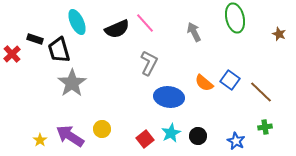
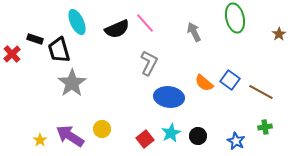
brown star: rotated 16 degrees clockwise
brown line: rotated 15 degrees counterclockwise
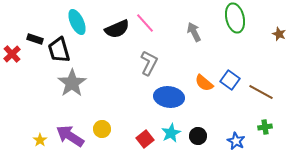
brown star: rotated 16 degrees counterclockwise
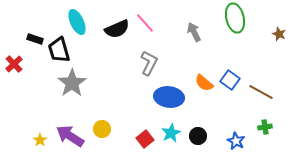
red cross: moved 2 px right, 10 px down
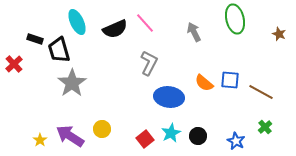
green ellipse: moved 1 px down
black semicircle: moved 2 px left
blue square: rotated 30 degrees counterclockwise
green cross: rotated 32 degrees counterclockwise
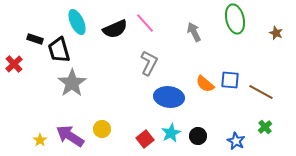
brown star: moved 3 px left, 1 px up
orange semicircle: moved 1 px right, 1 px down
